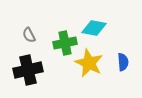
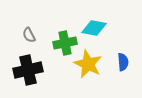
yellow star: moved 1 px left, 1 px down
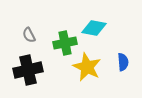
yellow star: moved 1 px left, 3 px down
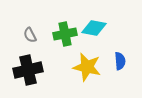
gray semicircle: moved 1 px right
green cross: moved 9 px up
blue semicircle: moved 3 px left, 1 px up
yellow star: rotated 12 degrees counterclockwise
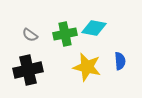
gray semicircle: rotated 28 degrees counterclockwise
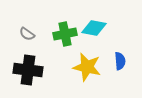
gray semicircle: moved 3 px left, 1 px up
black cross: rotated 20 degrees clockwise
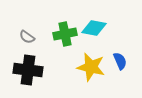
gray semicircle: moved 3 px down
blue semicircle: rotated 18 degrees counterclockwise
yellow star: moved 4 px right
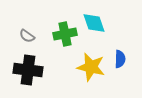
cyan diamond: moved 5 px up; rotated 60 degrees clockwise
gray semicircle: moved 1 px up
blue semicircle: moved 2 px up; rotated 24 degrees clockwise
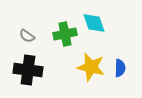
blue semicircle: moved 9 px down
